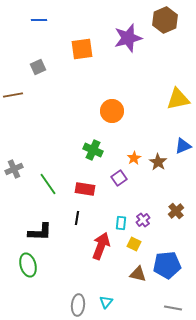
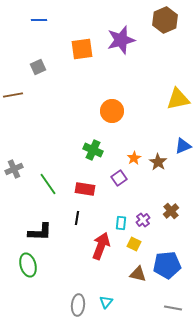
purple star: moved 7 px left, 2 px down
brown cross: moved 5 px left
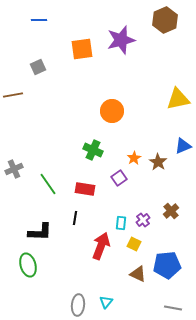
black line: moved 2 px left
brown triangle: rotated 12 degrees clockwise
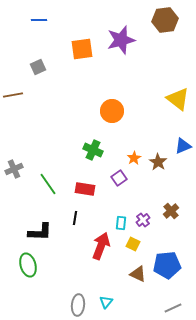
brown hexagon: rotated 15 degrees clockwise
yellow triangle: rotated 50 degrees clockwise
yellow square: moved 1 px left
gray line: rotated 36 degrees counterclockwise
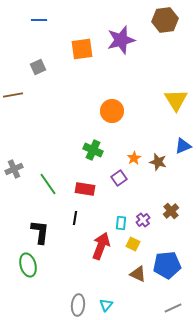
yellow triangle: moved 2 px left, 1 px down; rotated 20 degrees clockwise
brown star: rotated 18 degrees counterclockwise
black L-shape: rotated 85 degrees counterclockwise
cyan triangle: moved 3 px down
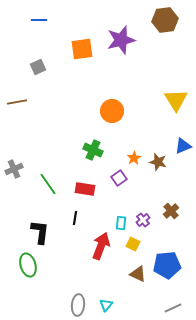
brown line: moved 4 px right, 7 px down
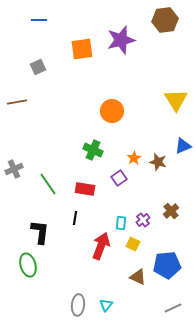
brown triangle: moved 3 px down
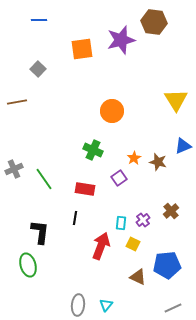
brown hexagon: moved 11 px left, 2 px down; rotated 15 degrees clockwise
gray square: moved 2 px down; rotated 21 degrees counterclockwise
green line: moved 4 px left, 5 px up
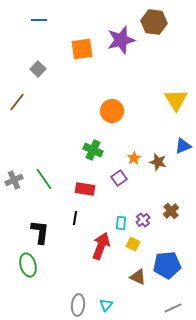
brown line: rotated 42 degrees counterclockwise
gray cross: moved 11 px down
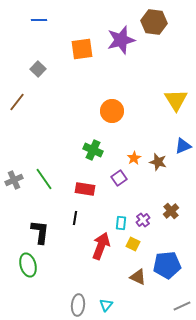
gray line: moved 9 px right, 2 px up
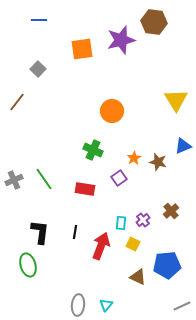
black line: moved 14 px down
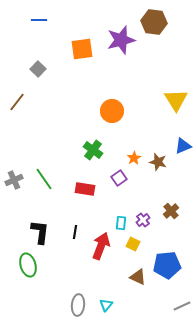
green cross: rotated 12 degrees clockwise
